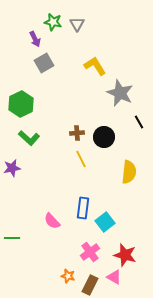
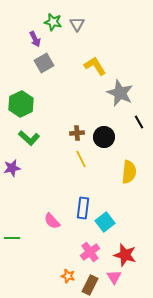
pink triangle: rotated 28 degrees clockwise
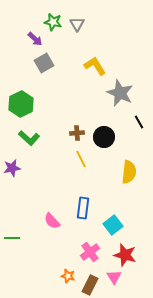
purple arrow: rotated 21 degrees counterclockwise
cyan square: moved 8 px right, 3 px down
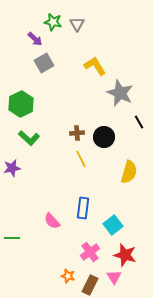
yellow semicircle: rotated 10 degrees clockwise
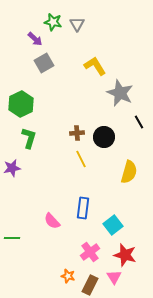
green L-shape: rotated 115 degrees counterclockwise
